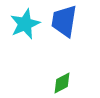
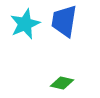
green diamond: rotated 40 degrees clockwise
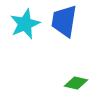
green diamond: moved 14 px right
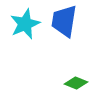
green diamond: rotated 10 degrees clockwise
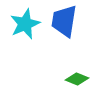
green diamond: moved 1 px right, 4 px up
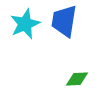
green diamond: rotated 25 degrees counterclockwise
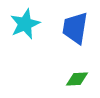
blue trapezoid: moved 11 px right, 7 px down
